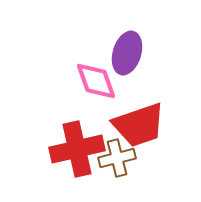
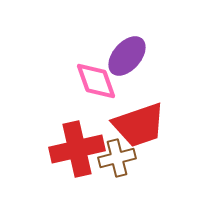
purple ellipse: moved 3 px down; rotated 24 degrees clockwise
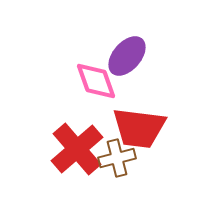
red trapezoid: moved 3 px down; rotated 26 degrees clockwise
red cross: rotated 28 degrees counterclockwise
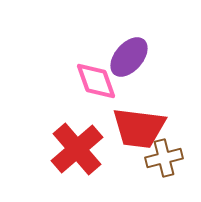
purple ellipse: moved 2 px right, 1 px down
brown cross: moved 47 px right
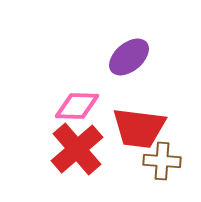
purple ellipse: rotated 9 degrees clockwise
pink diamond: moved 19 px left, 25 px down; rotated 69 degrees counterclockwise
brown cross: moved 2 px left, 3 px down; rotated 18 degrees clockwise
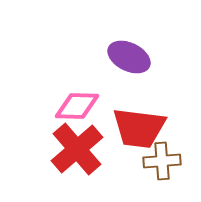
purple ellipse: rotated 66 degrees clockwise
brown cross: rotated 9 degrees counterclockwise
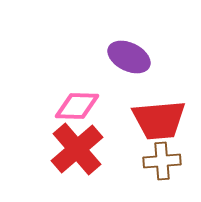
red trapezoid: moved 20 px right, 8 px up; rotated 12 degrees counterclockwise
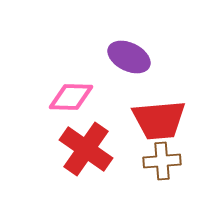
pink diamond: moved 6 px left, 9 px up
red cross: moved 9 px right; rotated 14 degrees counterclockwise
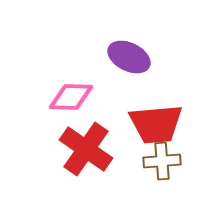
red trapezoid: moved 3 px left, 4 px down
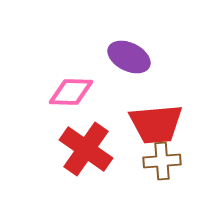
pink diamond: moved 5 px up
